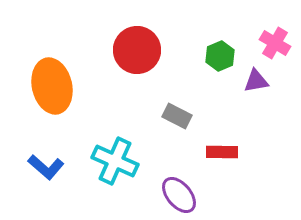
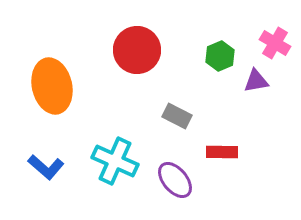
purple ellipse: moved 4 px left, 15 px up
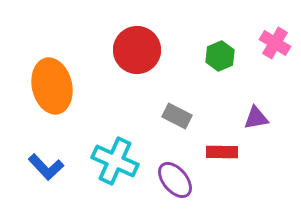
purple triangle: moved 37 px down
blue L-shape: rotated 6 degrees clockwise
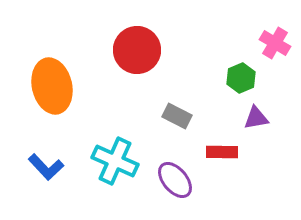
green hexagon: moved 21 px right, 22 px down
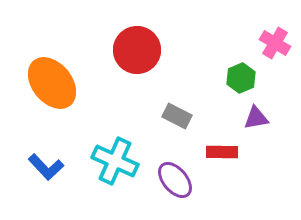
orange ellipse: moved 3 px up; rotated 26 degrees counterclockwise
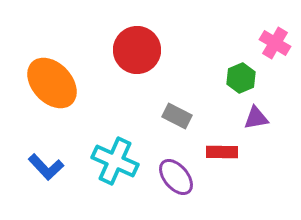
orange ellipse: rotated 4 degrees counterclockwise
purple ellipse: moved 1 px right, 3 px up
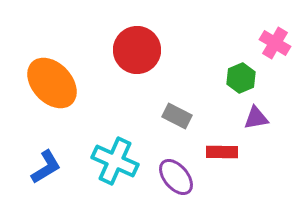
blue L-shape: rotated 78 degrees counterclockwise
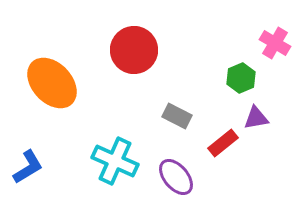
red circle: moved 3 px left
red rectangle: moved 1 px right, 9 px up; rotated 40 degrees counterclockwise
blue L-shape: moved 18 px left
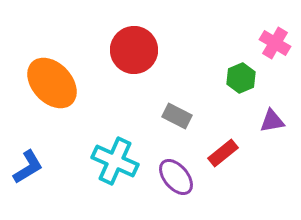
purple triangle: moved 16 px right, 3 px down
red rectangle: moved 10 px down
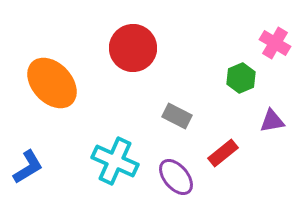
red circle: moved 1 px left, 2 px up
